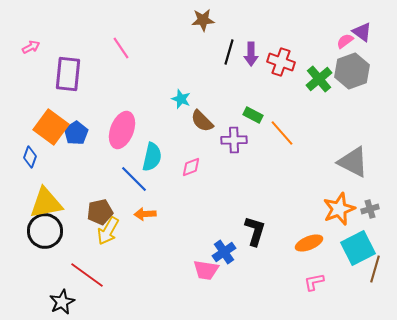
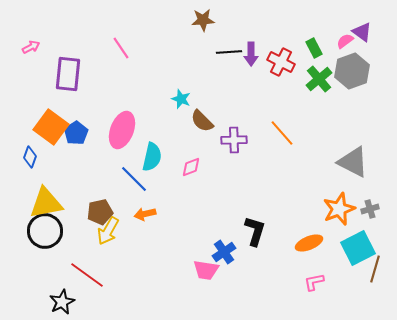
black line: rotated 70 degrees clockwise
red cross: rotated 8 degrees clockwise
green rectangle: moved 61 px right, 67 px up; rotated 36 degrees clockwise
orange arrow: rotated 10 degrees counterclockwise
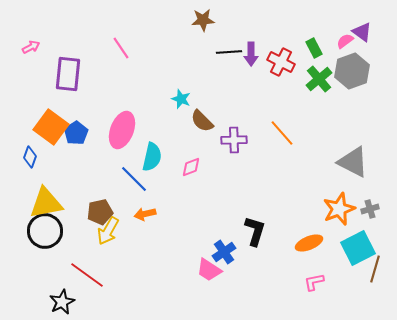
pink trapezoid: moved 3 px right; rotated 24 degrees clockwise
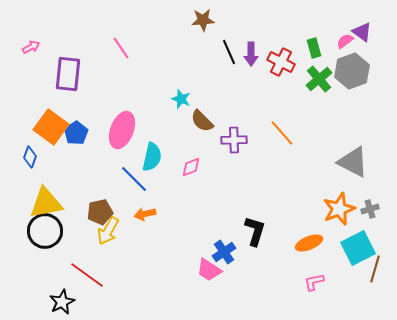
green rectangle: rotated 12 degrees clockwise
black line: rotated 70 degrees clockwise
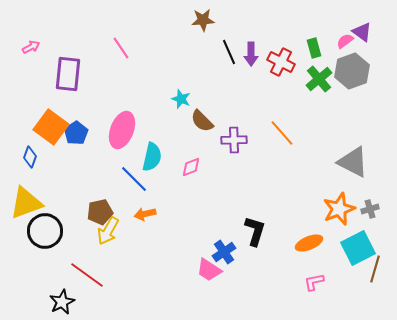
yellow triangle: moved 20 px left; rotated 9 degrees counterclockwise
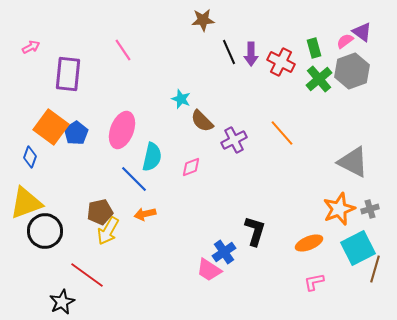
pink line: moved 2 px right, 2 px down
purple cross: rotated 25 degrees counterclockwise
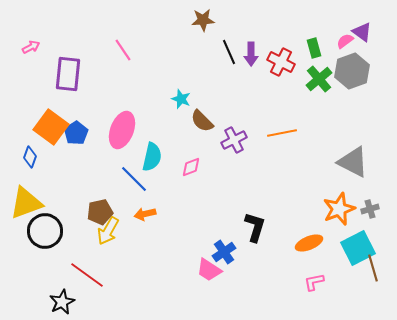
orange line: rotated 60 degrees counterclockwise
black L-shape: moved 4 px up
brown line: moved 2 px left, 1 px up; rotated 32 degrees counterclockwise
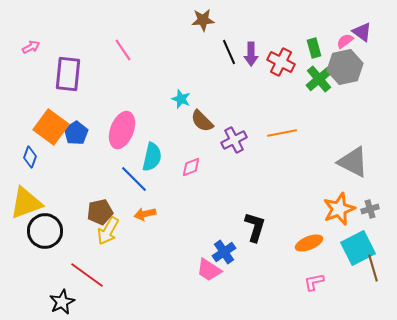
gray hexagon: moved 7 px left, 4 px up; rotated 8 degrees clockwise
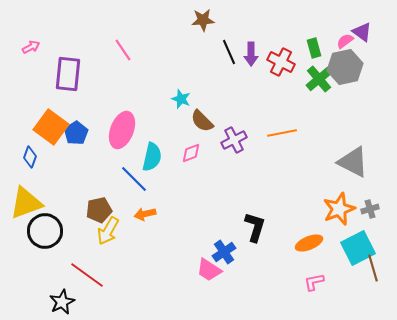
pink diamond: moved 14 px up
brown pentagon: moved 1 px left, 2 px up
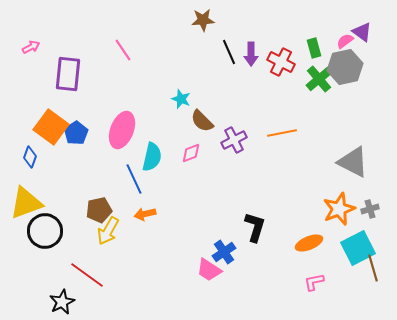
blue line: rotated 20 degrees clockwise
